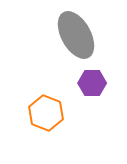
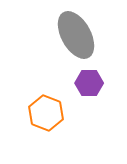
purple hexagon: moved 3 px left
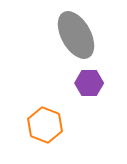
orange hexagon: moved 1 px left, 12 px down
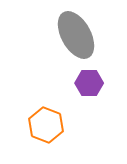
orange hexagon: moved 1 px right
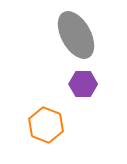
purple hexagon: moved 6 px left, 1 px down
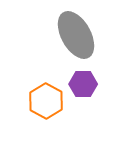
orange hexagon: moved 24 px up; rotated 8 degrees clockwise
